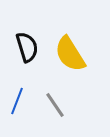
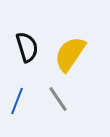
yellow semicircle: rotated 66 degrees clockwise
gray line: moved 3 px right, 6 px up
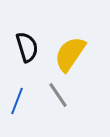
gray line: moved 4 px up
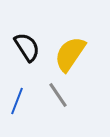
black semicircle: rotated 16 degrees counterclockwise
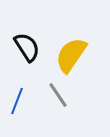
yellow semicircle: moved 1 px right, 1 px down
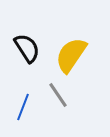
black semicircle: moved 1 px down
blue line: moved 6 px right, 6 px down
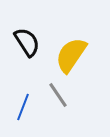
black semicircle: moved 6 px up
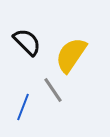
black semicircle: rotated 12 degrees counterclockwise
gray line: moved 5 px left, 5 px up
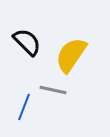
gray line: rotated 44 degrees counterclockwise
blue line: moved 1 px right
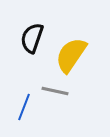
black semicircle: moved 5 px right, 4 px up; rotated 116 degrees counterclockwise
gray line: moved 2 px right, 1 px down
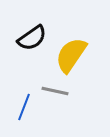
black semicircle: rotated 144 degrees counterclockwise
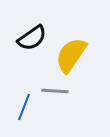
gray line: rotated 8 degrees counterclockwise
